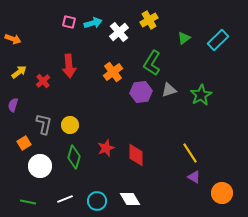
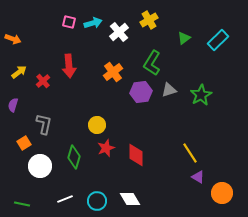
yellow circle: moved 27 px right
purple triangle: moved 4 px right
green line: moved 6 px left, 2 px down
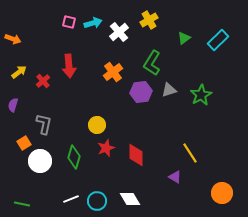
white circle: moved 5 px up
purple triangle: moved 23 px left
white line: moved 6 px right
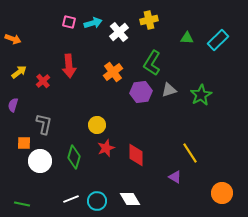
yellow cross: rotated 18 degrees clockwise
green triangle: moved 3 px right; rotated 40 degrees clockwise
orange square: rotated 32 degrees clockwise
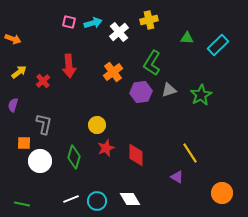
cyan rectangle: moved 5 px down
purple triangle: moved 2 px right
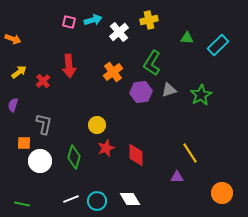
cyan arrow: moved 3 px up
purple triangle: rotated 32 degrees counterclockwise
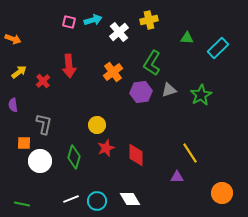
cyan rectangle: moved 3 px down
purple semicircle: rotated 24 degrees counterclockwise
